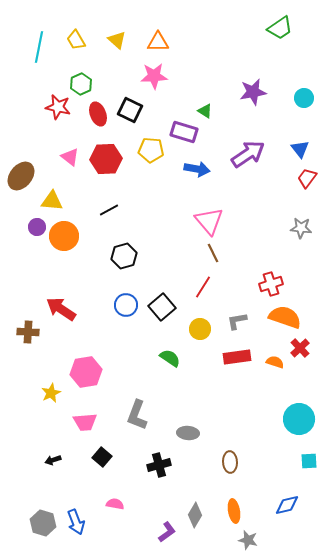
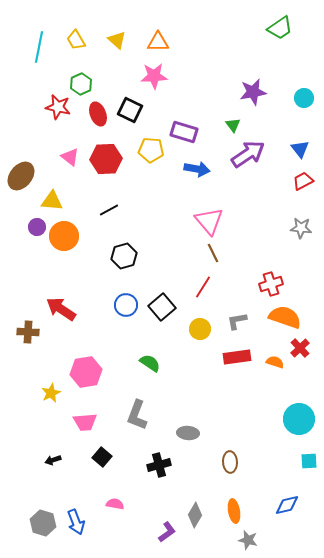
green triangle at (205, 111): moved 28 px right, 14 px down; rotated 21 degrees clockwise
red trapezoid at (307, 178): moved 4 px left, 3 px down; rotated 25 degrees clockwise
green semicircle at (170, 358): moved 20 px left, 5 px down
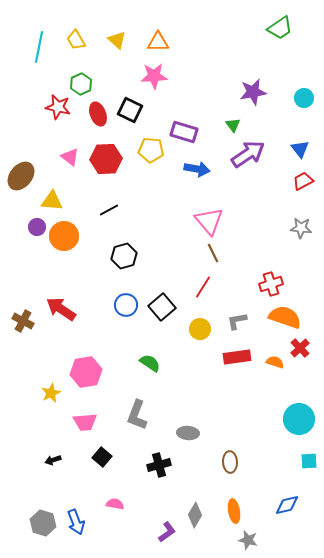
brown cross at (28, 332): moved 5 px left, 11 px up; rotated 25 degrees clockwise
